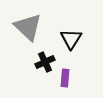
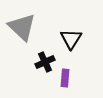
gray triangle: moved 6 px left
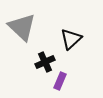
black triangle: rotated 15 degrees clockwise
purple rectangle: moved 5 px left, 3 px down; rotated 18 degrees clockwise
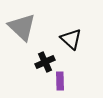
black triangle: rotated 35 degrees counterclockwise
purple rectangle: rotated 24 degrees counterclockwise
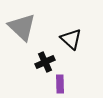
purple rectangle: moved 3 px down
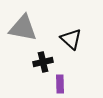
gray triangle: moved 1 px right, 1 px down; rotated 32 degrees counterclockwise
black cross: moved 2 px left; rotated 12 degrees clockwise
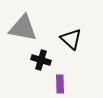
black cross: moved 2 px left, 2 px up; rotated 30 degrees clockwise
